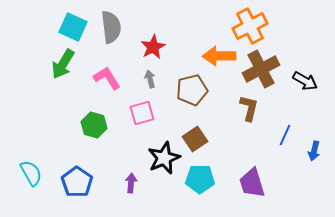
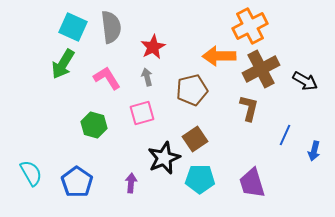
gray arrow: moved 3 px left, 2 px up
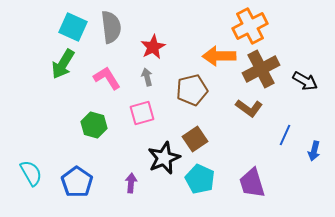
brown L-shape: rotated 112 degrees clockwise
cyan pentagon: rotated 24 degrees clockwise
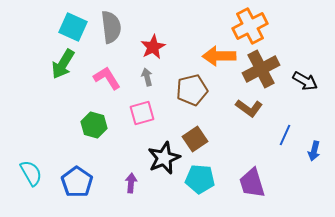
cyan pentagon: rotated 20 degrees counterclockwise
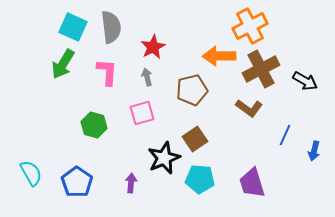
pink L-shape: moved 6 px up; rotated 36 degrees clockwise
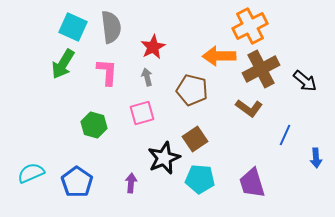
black arrow: rotated 10 degrees clockwise
brown pentagon: rotated 28 degrees clockwise
blue arrow: moved 2 px right, 7 px down; rotated 18 degrees counterclockwise
cyan semicircle: rotated 84 degrees counterclockwise
